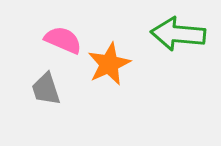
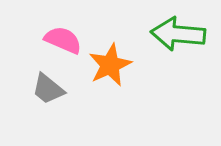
orange star: moved 1 px right, 1 px down
gray trapezoid: moved 2 px right; rotated 33 degrees counterclockwise
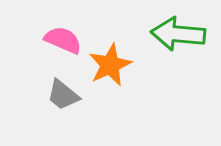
gray trapezoid: moved 15 px right, 6 px down
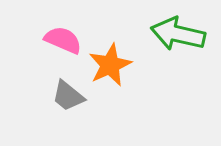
green arrow: rotated 8 degrees clockwise
gray trapezoid: moved 5 px right, 1 px down
